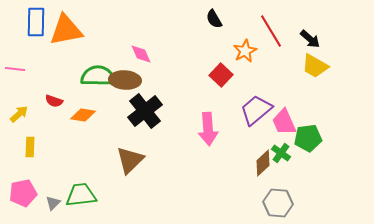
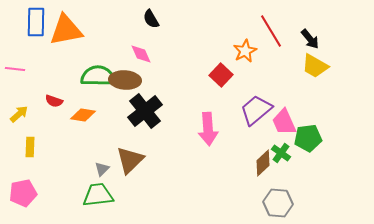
black semicircle: moved 63 px left
black arrow: rotated 10 degrees clockwise
green trapezoid: moved 17 px right
gray triangle: moved 49 px right, 34 px up
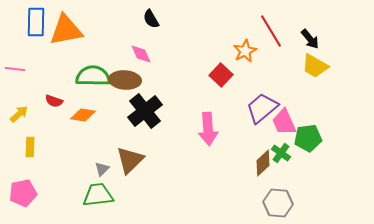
green semicircle: moved 5 px left
purple trapezoid: moved 6 px right, 2 px up
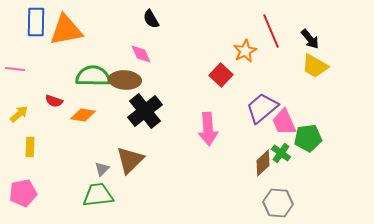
red line: rotated 8 degrees clockwise
